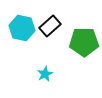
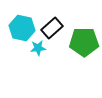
black rectangle: moved 2 px right, 2 px down
cyan star: moved 7 px left, 26 px up; rotated 21 degrees clockwise
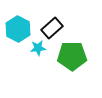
cyan hexagon: moved 4 px left, 1 px down; rotated 15 degrees clockwise
green pentagon: moved 12 px left, 14 px down
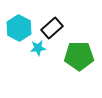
cyan hexagon: moved 1 px right, 1 px up
green pentagon: moved 7 px right
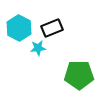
black rectangle: rotated 20 degrees clockwise
green pentagon: moved 19 px down
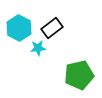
black rectangle: rotated 15 degrees counterclockwise
green pentagon: rotated 12 degrees counterclockwise
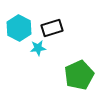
black rectangle: rotated 20 degrees clockwise
green pentagon: rotated 12 degrees counterclockwise
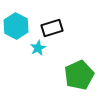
cyan hexagon: moved 3 px left, 2 px up
cyan star: rotated 21 degrees counterclockwise
